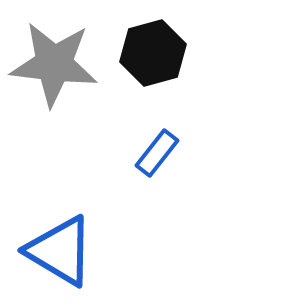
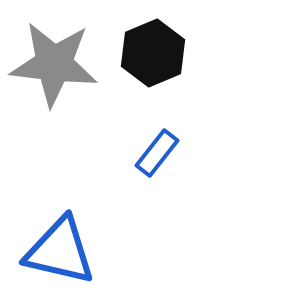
black hexagon: rotated 8 degrees counterclockwise
blue triangle: rotated 18 degrees counterclockwise
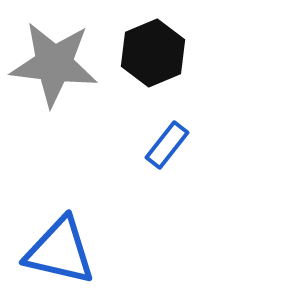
blue rectangle: moved 10 px right, 8 px up
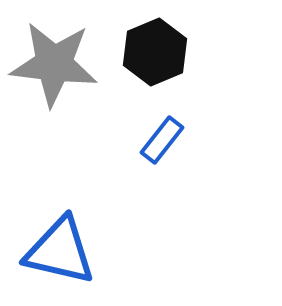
black hexagon: moved 2 px right, 1 px up
blue rectangle: moved 5 px left, 5 px up
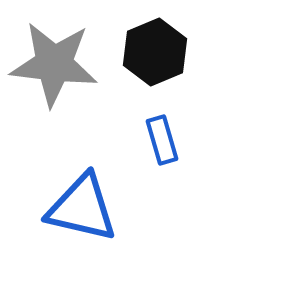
blue rectangle: rotated 54 degrees counterclockwise
blue triangle: moved 22 px right, 43 px up
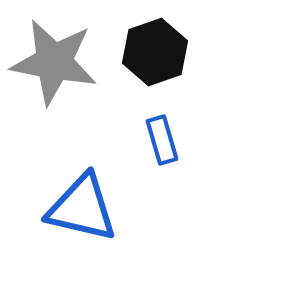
black hexagon: rotated 4 degrees clockwise
gray star: moved 2 px up; rotated 4 degrees clockwise
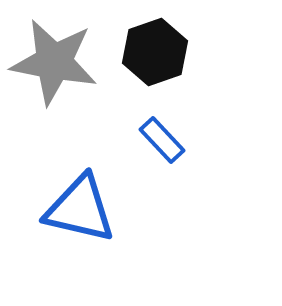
blue rectangle: rotated 27 degrees counterclockwise
blue triangle: moved 2 px left, 1 px down
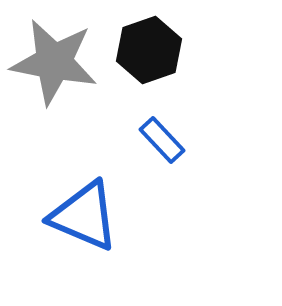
black hexagon: moved 6 px left, 2 px up
blue triangle: moved 4 px right, 7 px down; rotated 10 degrees clockwise
